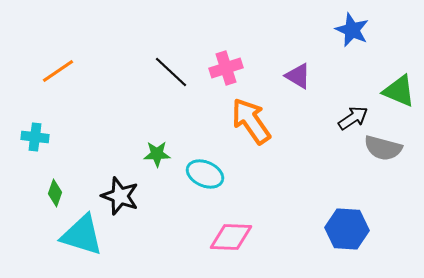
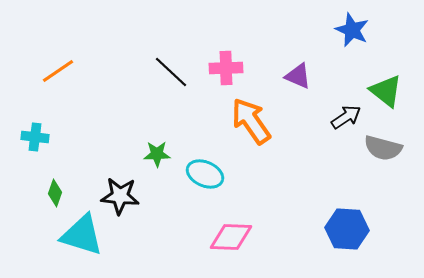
pink cross: rotated 16 degrees clockwise
purple triangle: rotated 8 degrees counterclockwise
green triangle: moved 13 px left; rotated 15 degrees clockwise
black arrow: moved 7 px left, 1 px up
black star: rotated 15 degrees counterclockwise
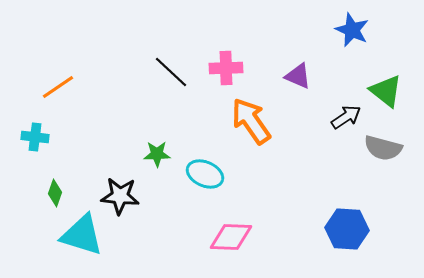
orange line: moved 16 px down
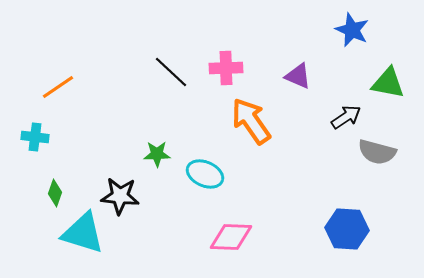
green triangle: moved 2 px right, 8 px up; rotated 27 degrees counterclockwise
gray semicircle: moved 6 px left, 4 px down
cyan triangle: moved 1 px right, 2 px up
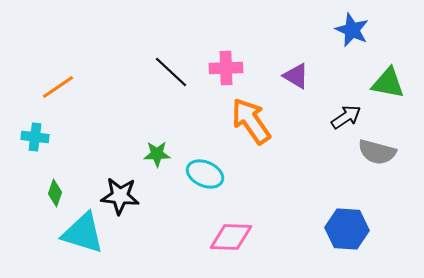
purple triangle: moved 2 px left; rotated 8 degrees clockwise
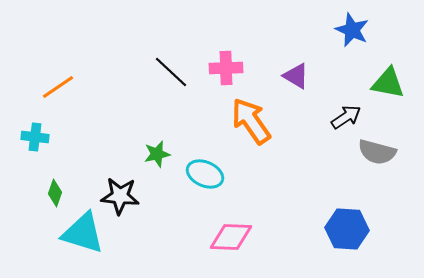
green star: rotated 12 degrees counterclockwise
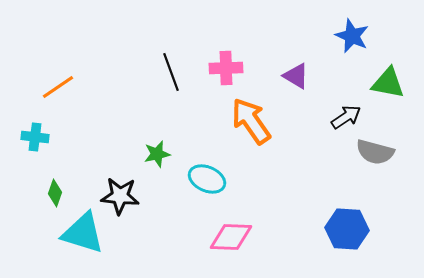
blue star: moved 6 px down
black line: rotated 27 degrees clockwise
gray semicircle: moved 2 px left
cyan ellipse: moved 2 px right, 5 px down
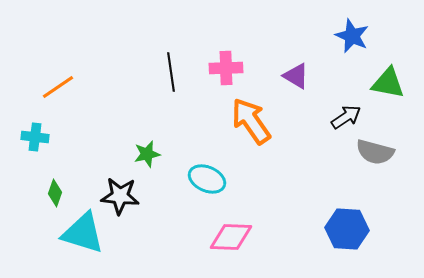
black line: rotated 12 degrees clockwise
green star: moved 10 px left
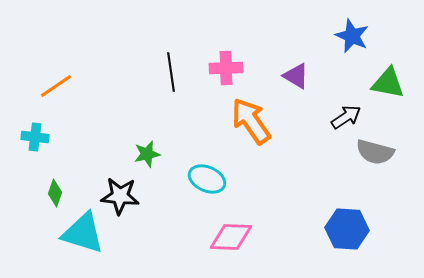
orange line: moved 2 px left, 1 px up
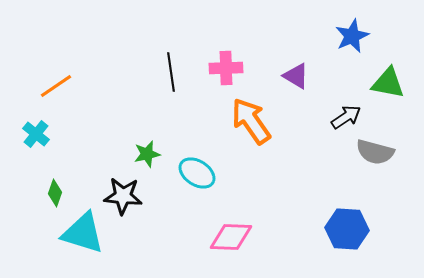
blue star: rotated 24 degrees clockwise
cyan cross: moved 1 px right, 3 px up; rotated 32 degrees clockwise
cyan ellipse: moved 10 px left, 6 px up; rotated 9 degrees clockwise
black star: moved 3 px right
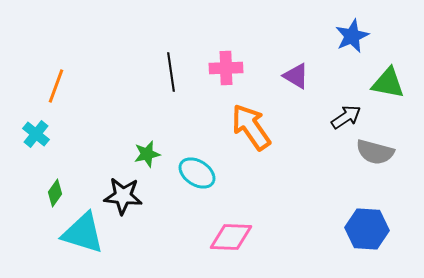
orange line: rotated 36 degrees counterclockwise
orange arrow: moved 6 px down
green diamond: rotated 16 degrees clockwise
blue hexagon: moved 20 px right
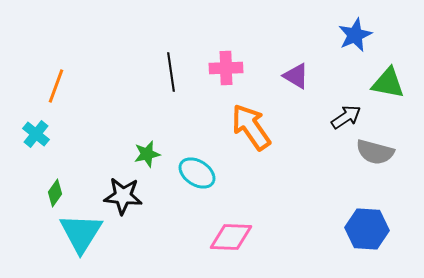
blue star: moved 3 px right, 1 px up
cyan triangle: moved 2 px left; rotated 45 degrees clockwise
